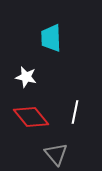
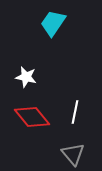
cyan trapezoid: moved 2 px right, 15 px up; rotated 36 degrees clockwise
red diamond: moved 1 px right
gray triangle: moved 17 px right
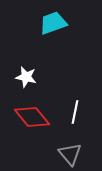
cyan trapezoid: rotated 36 degrees clockwise
gray triangle: moved 3 px left
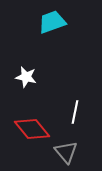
cyan trapezoid: moved 1 px left, 1 px up
red diamond: moved 12 px down
gray triangle: moved 4 px left, 2 px up
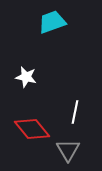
gray triangle: moved 2 px right, 2 px up; rotated 10 degrees clockwise
